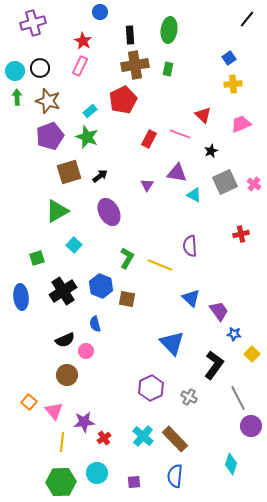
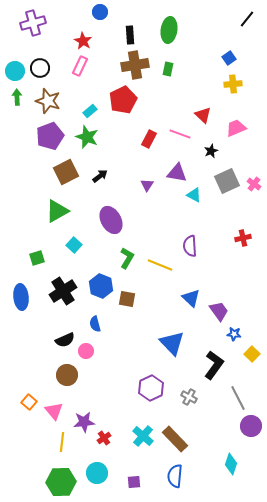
pink trapezoid at (241, 124): moved 5 px left, 4 px down
brown square at (69, 172): moved 3 px left; rotated 10 degrees counterclockwise
gray square at (225, 182): moved 2 px right, 1 px up
purple ellipse at (109, 212): moved 2 px right, 8 px down
red cross at (241, 234): moved 2 px right, 4 px down
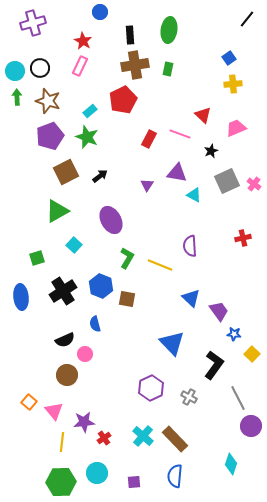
pink circle at (86, 351): moved 1 px left, 3 px down
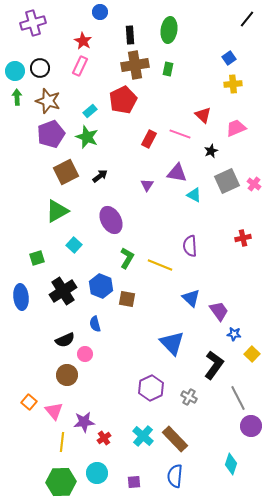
purple pentagon at (50, 136): moved 1 px right, 2 px up
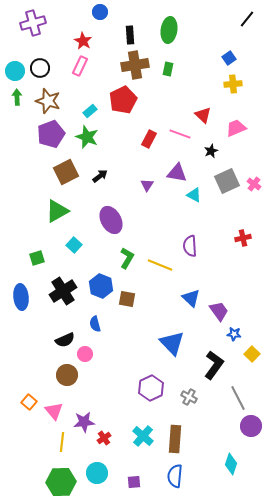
brown rectangle at (175, 439): rotated 48 degrees clockwise
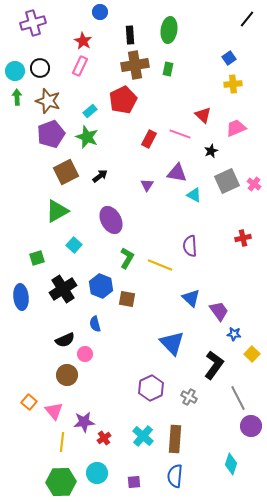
black cross at (63, 291): moved 2 px up
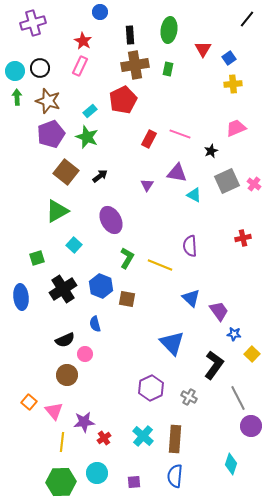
red triangle at (203, 115): moved 66 px up; rotated 18 degrees clockwise
brown square at (66, 172): rotated 25 degrees counterclockwise
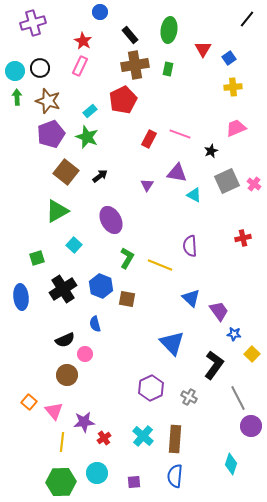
black rectangle at (130, 35): rotated 36 degrees counterclockwise
yellow cross at (233, 84): moved 3 px down
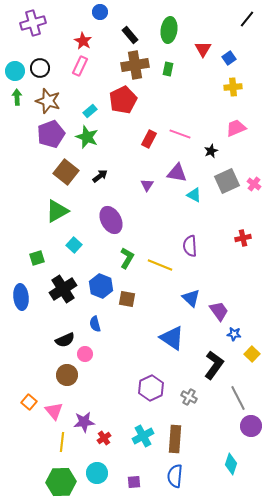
blue triangle at (172, 343): moved 5 px up; rotated 12 degrees counterclockwise
cyan cross at (143, 436): rotated 20 degrees clockwise
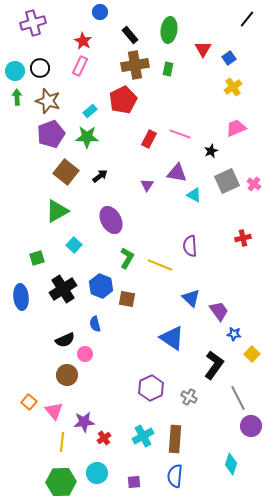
yellow cross at (233, 87): rotated 30 degrees counterclockwise
green star at (87, 137): rotated 20 degrees counterclockwise
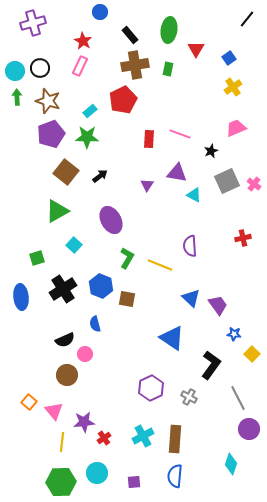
red triangle at (203, 49): moved 7 px left
red rectangle at (149, 139): rotated 24 degrees counterclockwise
purple trapezoid at (219, 311): moved 1 px left, 6 px up
black L-shape at (214, 365): moved 3 px left
purple circle at (251, 426): moved 2 px left, 3 px down
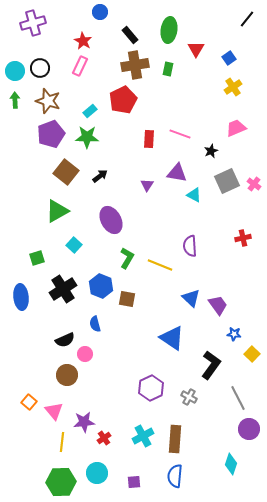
green arrow at (17, 97): moved 2 px left, 3 px down
